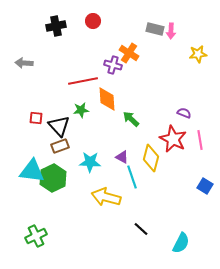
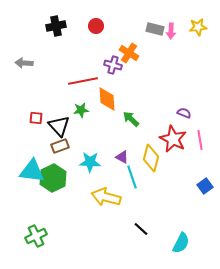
red circle: moved 3 px right, 5 px down
yellow star: moved 27 px up
blue square: rotated 21 degrees clockwise
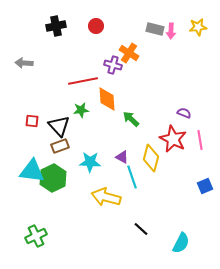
red square: moved 4 px left, 3 px down
blue square: rotated 14 degrees clockwise
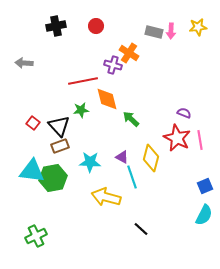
gray rectangle: moved 1 px left, 3 px down
orange diamond: rotated 10 degrees counterclockwise
red square: moved 1 px right, 2 px down; rotated 32 degrees clockwise
red star: moved 4 px right, 1 px up
green hexagon: rotated 16 degrees clockwise
cyan semicircle: moved 23 px right, 28 px up
